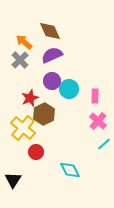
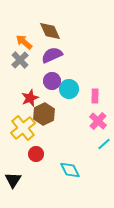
yellow cross: rotated 10 degrees clockwise
red circle: moved 2 px down
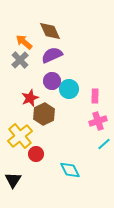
pink cross: rotated 30 degrees clockwise
yellow cross: moved 3 px left, 8 px down
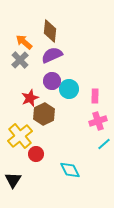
brown diamond: rotated 30 degrees clockwise
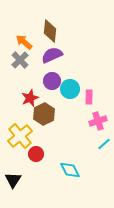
cyan circle: moved 1 px right
pink rectangle: moved 6 px left, 1 px down
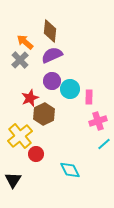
orange arrow: moved 1 px right
